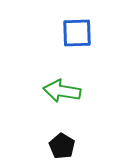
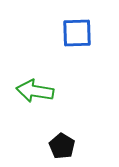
green arrow: moved 27 px left
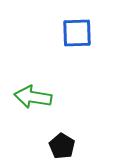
green arrow: moved 2 px left, 6 px down
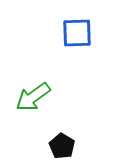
green arrow: rotated 45 degrees counterclockwise
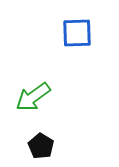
black pentagon: moved 21 px left
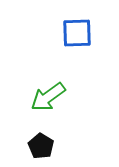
green arrow: moved 15 px right
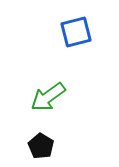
blue square: moved 1 px left, 1 px up; rotated 12 degrees counterclockwise
